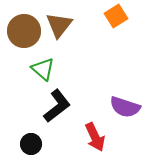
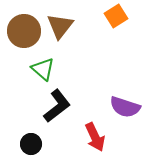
brown triangle: moved 1 px right, 1 px down
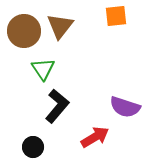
orange square: rotated 25 degrees clockwise
green triangle: rotated 15 degrees clockwise
black L-shape: rotated 12 degrees counterclockwise
red arrow: rotated 96 degrees counterclockwise
black circle: moved 2 px right, 3 px down
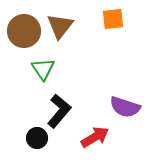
orange square: moved 3 px left, 3 px down
black L-shape: moved 2 px right, 5 px down
black circle: moved 4 px right, 9 px up
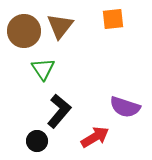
black circle: moved 3 px down
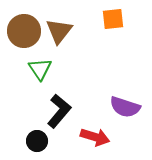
brown triangle: moved 1 px left, 5 px down
green triangle: moved 3 px left
red arrow: rotated 48 degrees clockwise
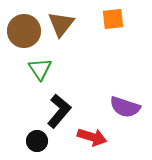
brown triangle: moved 2 px right, 7 px up
red arrow: moved 3 px left
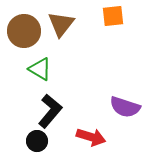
orange square: moved 3 px up
green triangle: rotated 25 degrees counterclockwise
black L-shape: moved 9 px left
red arrow: moved 1 px left
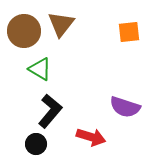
orange square: moved 16 px right, 16 px down
black circle: moved 1 px left, 3 px down
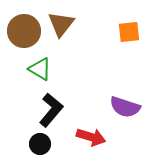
black L-shape: moved 1 px right, 1 px up
black circle: moved 4 px right
